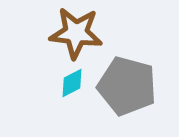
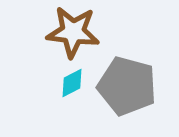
brown star: moved 3 px left, 1 px up
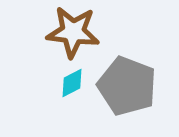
gray pentagon: rotated 6 degrees clockwise
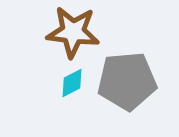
gray pentagon: moved 5 px up; rotated 26 degrees counterclockwise
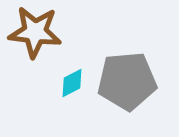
brown star: moved 38 px left
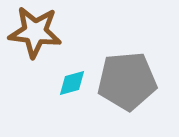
cyan diamond: rotated 12 degrees clockwise
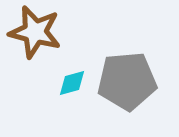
brown star: rotated 8 degrees clockwise
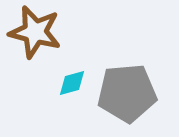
gray pentagon: moved 12 px down
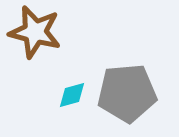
cyan diamond: moved 12 px down
